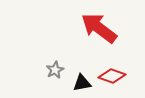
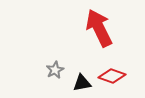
red arrow: rotated 27 degrees clockwise
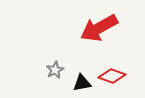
red arrow: rotated 93 degrees counterclockwise
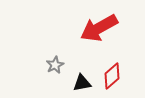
gray star: moved 5 px up
red diamond: rotated 60 degrees counterclockwise
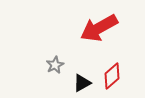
black triangle: rotated 18 degrees counterclockwise
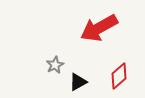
red diamond: moved 7 px right
black triangle: moved 4 px left, 1 px up
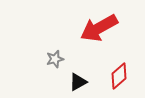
gray star: moved 6 px up; rotated 12 degrees clockwise
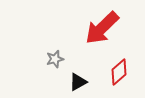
red arrow: moved 3 px right; rotated 15 degrees counterclockwise
red diamond: moved 4 px up
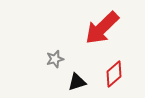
red diamond: moved 5 px left, 2 px down
black triangle: moved 1 px left; rotated 12 degrees clockwise
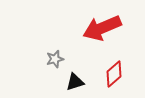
red arrow: rotated 21 degrees clockwise
black triangle: moved 2 px left
